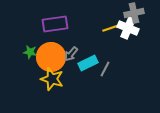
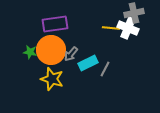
yellow line: rotated 24 degrees clockwise
orange circle: moved 7 px up
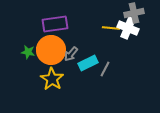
green star: moved 2 px left
yellow star: rotated 15 degrees clockwise
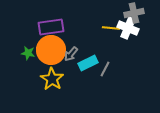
purple rectangle: moved 4 px left, 3 px down
green star: moved 1 px down
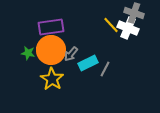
gray cross: rotated 30 degrees clockwise
yellow line: moved 3 px up; rotated 42 degrees clockwise
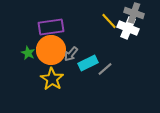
yellow line: moved 2 px left, 4 px up
green star: rotated 16 degrees clockwise
gray line: rotated 21 degrees clockwise
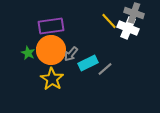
purple rectangle: moved 1 px up
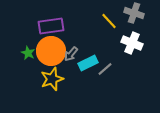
white cross: moved 4 px right, 15 px down
orange circle: moved 1 px down
yellow star: rotated 20 degrees clockwise
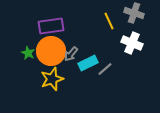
yellow line: rotated 18 degrees clockwise
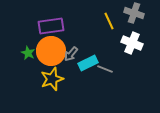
gray line: rotated 63 degrees clockwise
